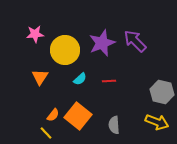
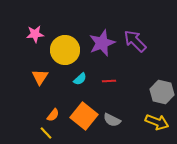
orange square: moved 6 px right
gray semicircle: moved 2 px left, 5 px up; rotated 60 degrees counterclockwise
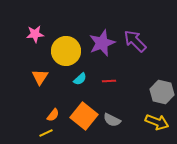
yellow circle: moved 1 px right, 1 px down
yellow line: rotated 72 degrees counterclockwise
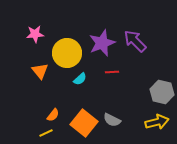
yellow circle: moved 1 px right, 2 px down
orange triangle: moved 6 px up; rotated 12 degrees counterclockwise
red line: moved 3 px right, 9 px up
orange square: moved 7 px down
yellow arrow: rotated 35 degrees counterclockwise
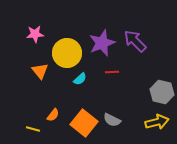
yellow line: moved 13 px left, 4 px up; rotated 40 degrees clockwise
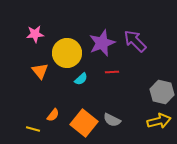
cyan semicircle: moved 1 px right
yellow arrow: moved 2 px right, 1 px up
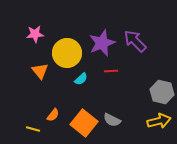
red line: moved 1 px left, 1 px up
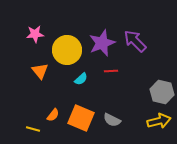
yellow circle: moved 3 px up
orange square: moved 3 px left, 5 px up; rotated 16 degrees counterclockwise
